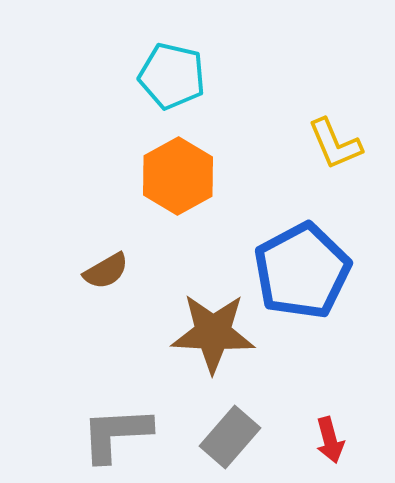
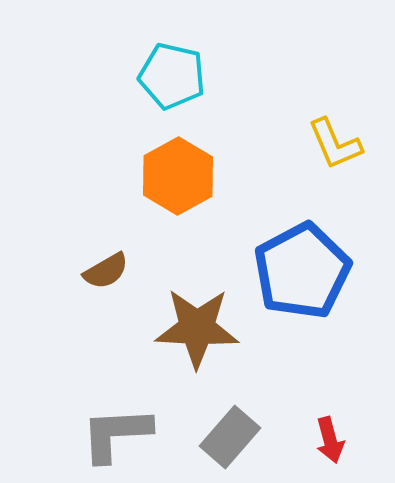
brown star: moved 16 px left, 5 px up
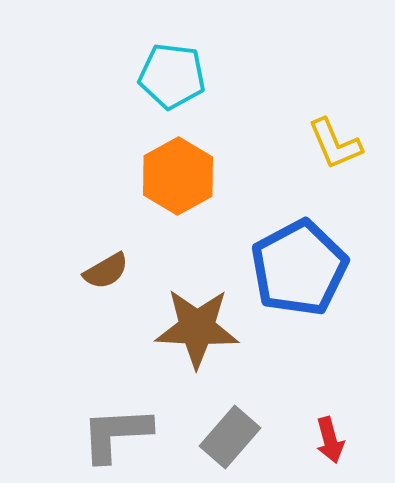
cyan pentagon: rotated 6 degrees counterclockwise
blue pentagon: moved 3 px left, 3 px up
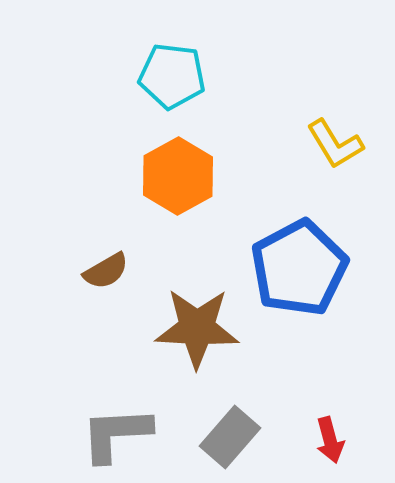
yellow L-shape: rotated 8 degrees counterclockwise
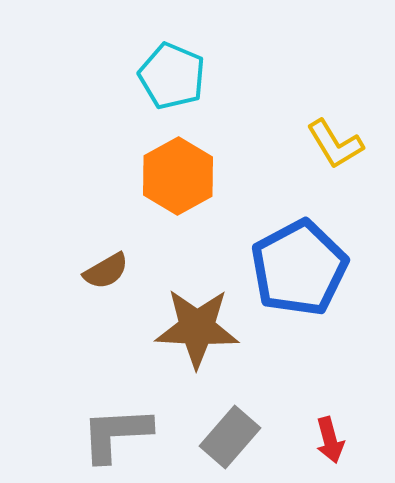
cyan pentagon: rotated 16 degrees clockwise
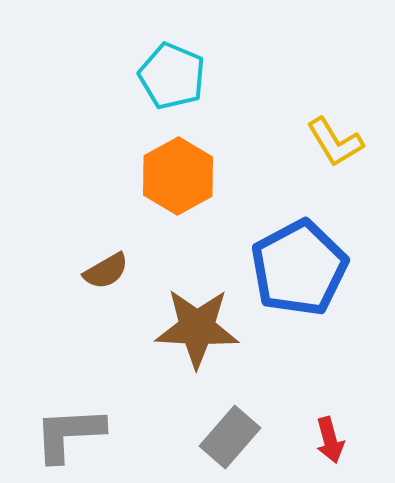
yellow L-shape: moved 2 px up
gray L-shape: moved 47 px left
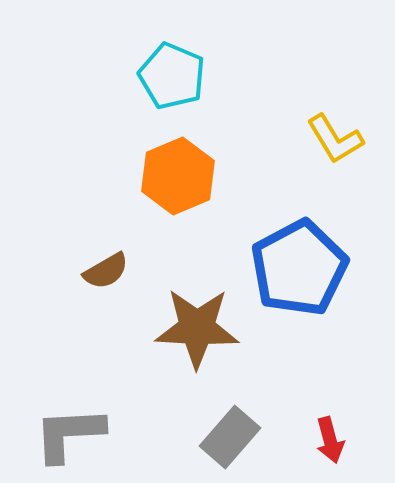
yellow L-shape: moved 3 px up
orange hexagon: rotated 6 degrees clockwise
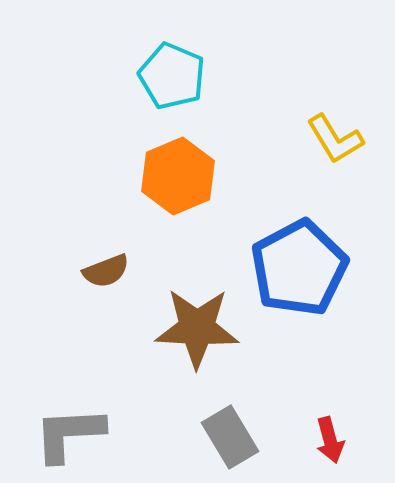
brown semicircle: rotated 9 degrees clockwise
gray rectangle: rotated 72 degrees counterclockwise
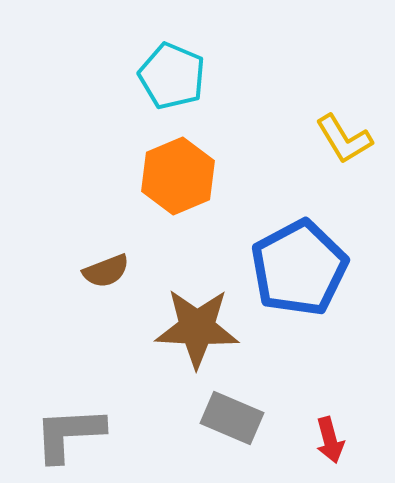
yellow L-shape: moved 9 px right
gray rectangle: moved 2 px right, 19 px up; rotated 36 degrees counterclockwise
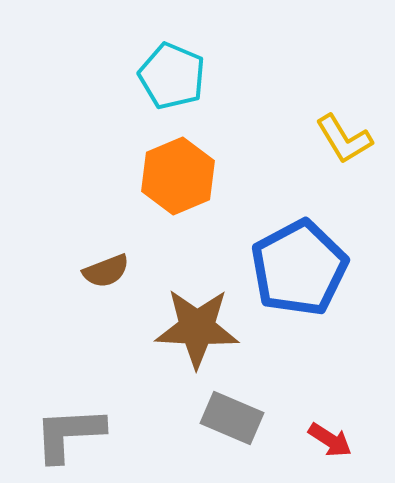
red arrow: rotated 42 degrees counterclockwise
